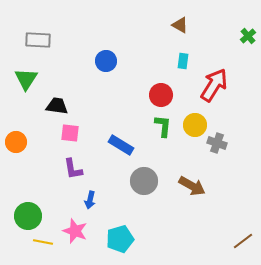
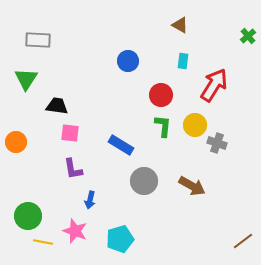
blue circle: moved 22 px right
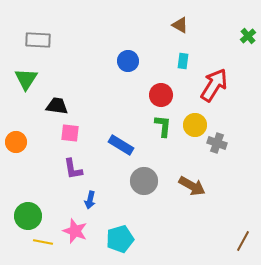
brown line: rotated 25 degrees counterclockwise
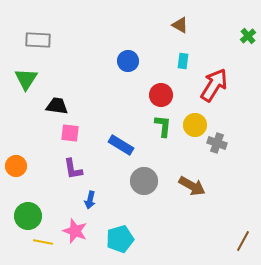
orange circle: moved 24 px down
